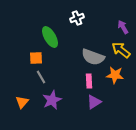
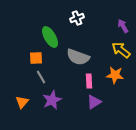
purple arrow: moved 1 px up
gray semicircle: moved 15 px left
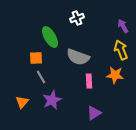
yellow arrow: rotated 30 degrees clockwise
purple triangle: moved 11 px down
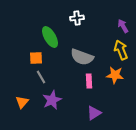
white cross: rotated 16 degrees clockwise
gray semicircle: moved 4 px right
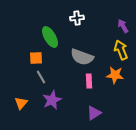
orange triangle: moved 1 px left, 1 px down
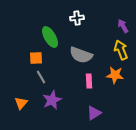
gray semicircle: moved 1 px left, 2 px up
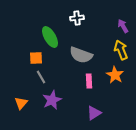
orange star: rotated 24 degrees clockwise
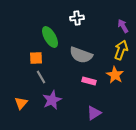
yellow arrow: rotated 42 degrees clockwise
pink rectangle: rotated 72 degrees counterclockwise
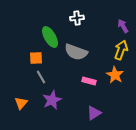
gray semicircle: moved 5 px left, 3 px up
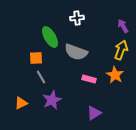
pink rectangle: moved 2 px up
orange triangle: rotated 24 degrees clockwise
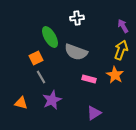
orange square: rotated 24 degrees counterclockwise
orange triangle: rotated 40 degrees clockwise
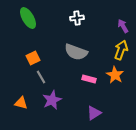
green ellipse: moved 22 px left, 19 px up
orange square: moved 3 px left
